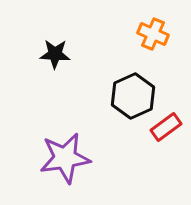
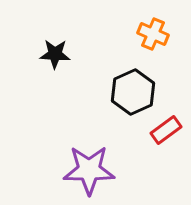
black hexagon: moved 4 px up
red rectangle: moved 3 px down
purple star: moved 24 px right, 12 px down; rotated 9 degrees clockwise
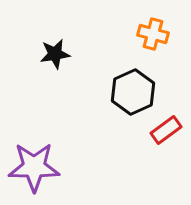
orange cross: rotated 8 degrees counterclockwise
black star: rotated 12 degrees counterclockwise
purple star: moved 55 px left, 3 px up
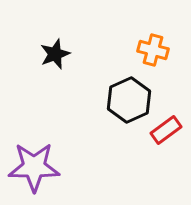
orange cross: moved 16 px down
black star: rotated 12 degrees counterclockwise
black hexagon: moved 4 px left, 8 px down
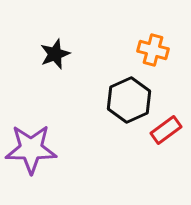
purple star: moved 3 px left, 18 px up
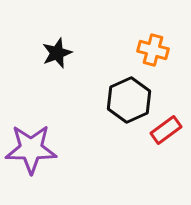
black star: moved 2 px right, 1 px up
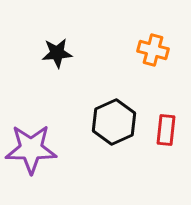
black star: rotated 16 degrees clockwise
black hexagon: moved 15 px left, 22 px down
red rectangle: rotated 48 degrees counterclockwise
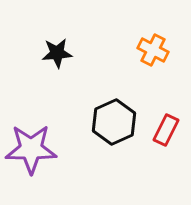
orange cross: rotated 12 degrees clockwise
red rectangle: rotated 20 degrees clockwise
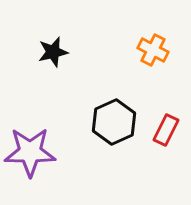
black star: moved 4 px left, 1 px up; rotated 8 degrees counterclockwise
purple star: moved 1 px left, 3 px down
